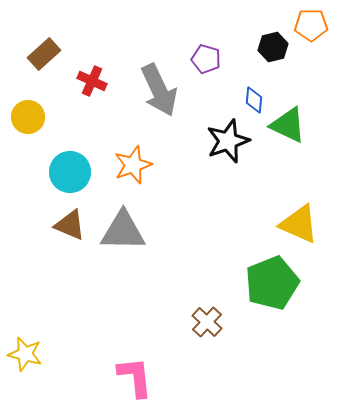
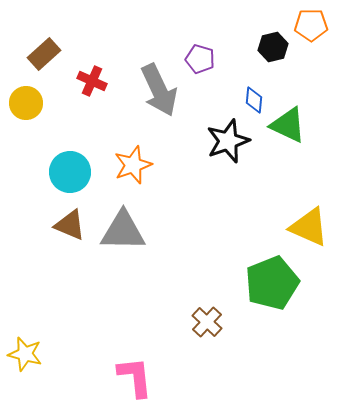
purple pentagon: moved 6 px left
yellow circle: moved 2 px left, 14 px up
yellow triangle: moved 10 px right, 3 px down
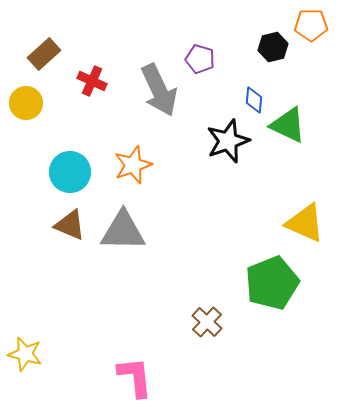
yellow triangle: moved 4 px left, 4 px up
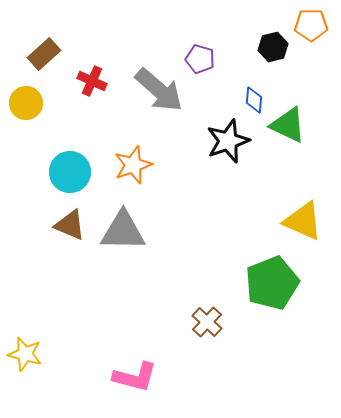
gray arrow: rotated 24 degrees counterclockwise
yellow triangle: moved 2 px left, 2 px up
pink L-shape: rotated 111 degrees clockwise
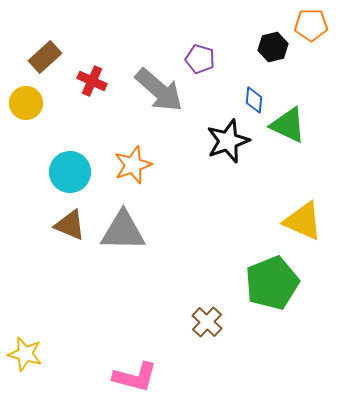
brown rectangle: moved 1 px right, 3 px down
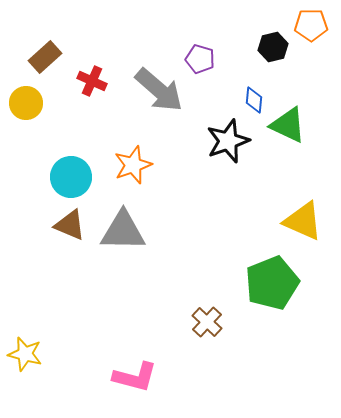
cyan circle: moved 1 px right, 5 px down
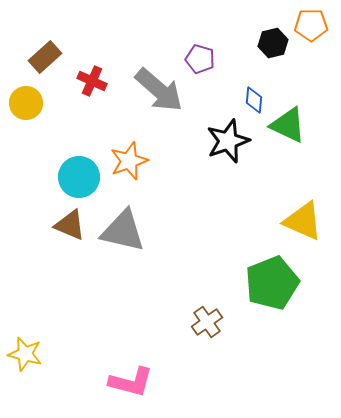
black hexagon: moved 4 px up
orange star: moved 4 px left, 4 px up
cyan circle: moved 8 px right
gray triangle: rotated 12 degrees clockwise
brown cross: rotated 12 degrees clockwise
pink L-shape: moved 4 px left, 5 px down
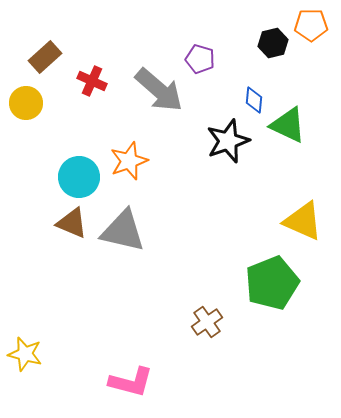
brown triangle: moved 2 px right, 2 px up
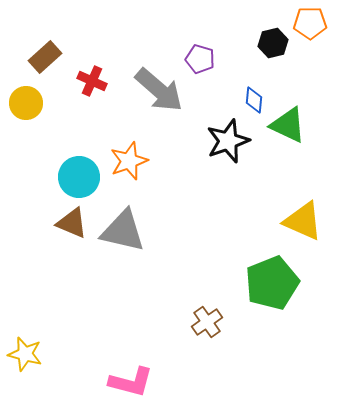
orange pentagon: moved 1 px left, 2 px up
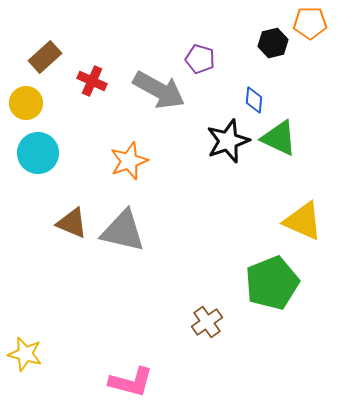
gray arrow: rotated 12 degrees counterclockwise
green triangle: moved 9 px left, 13 px down
cyan circle: moved 41 px left, 24 px up
